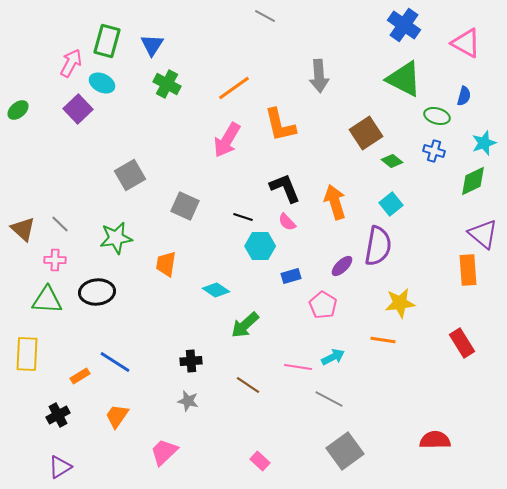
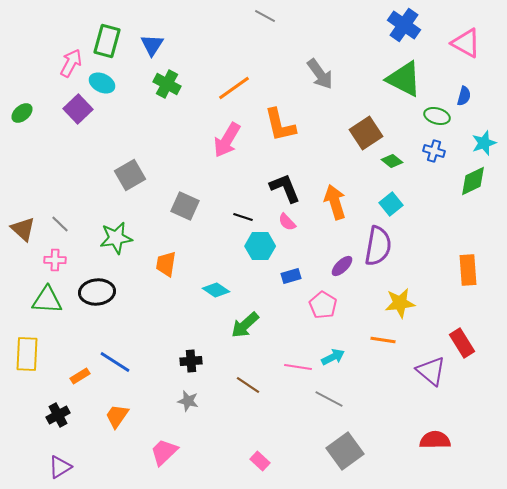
gray arrow at (319, 76): moved 1 px right, 2 px up; rotated 32 degrees counterclockwise
green ellipse at (18, 110): moved 4 px right, 3 px down
purple triangle at (483, 234): moved 52 px left, 137 px down
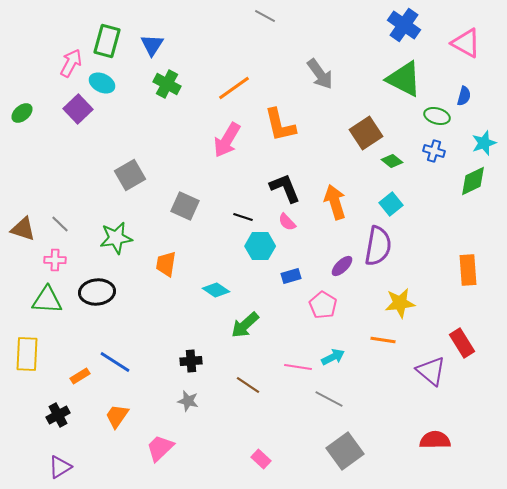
brown triangle at (23, 229): rotated 24 degrees counterclockwise
pink trapezoid at (164, 452): moved 4 px left, 4 px up
pink rectangle at (260, 461): moved 1 px right, 2 px up
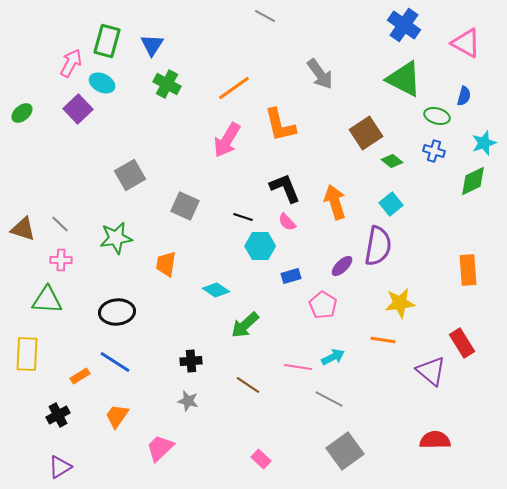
pink cross at (55, 260): moved 6 px right
black ellipse at (97, 292): moved 20 px right, 20 px down
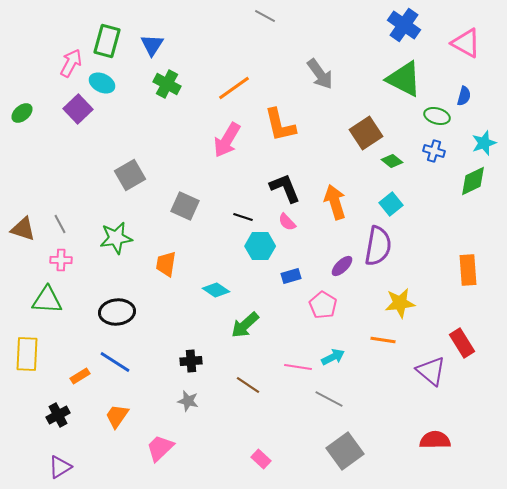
gray line at (60, 224): rotated 18 degrees clockwise
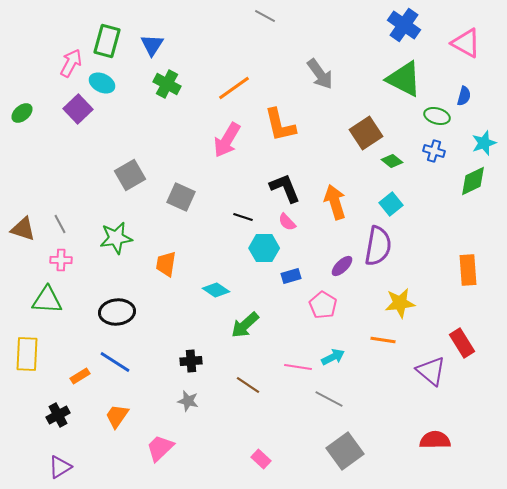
gray square at (185, 206): moved 4 px left, 9 px up
cyan hexagon at (260, 246): moved 4 px right, 2 px down
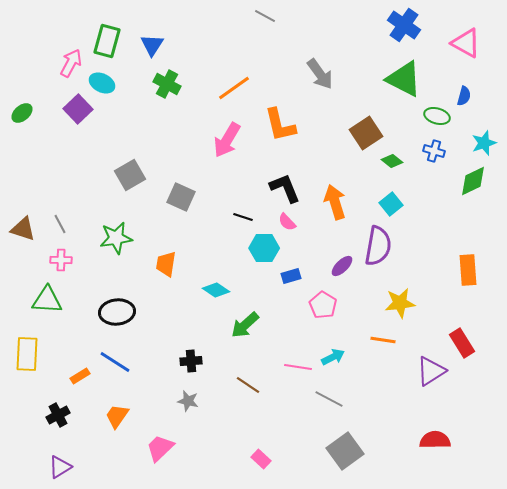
purple triangle at (431, 371): rotated 48 degrees clockwise
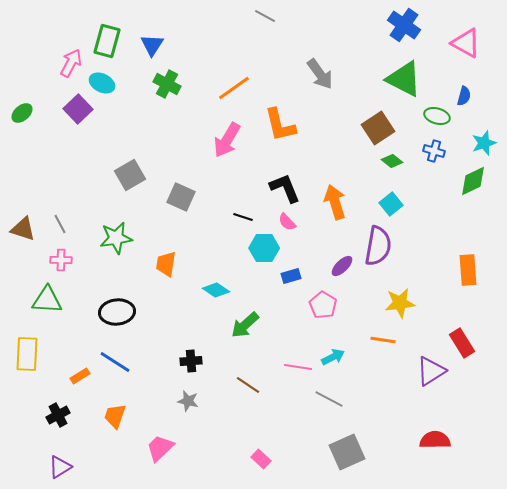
brown square at (366, 133): moved 12 px right, 5 px up
orange trapezoid at (117, 416): moved 2 px left; rotated 16 degrees counterclockwise
gray square at (345, 451): moved 2 px right, 1 px down; rotated 12 degrees clockwise
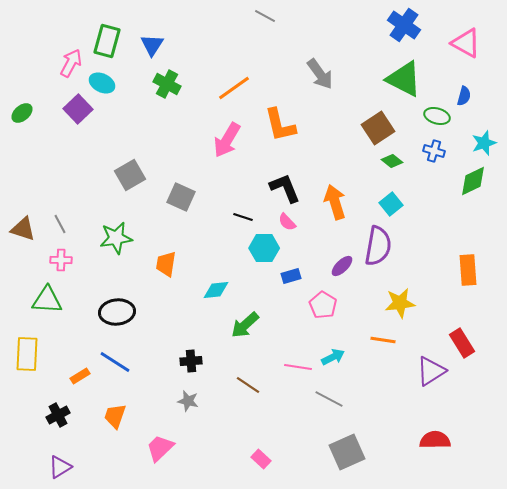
cyan diamond at (216, 290): rotated 40 degrees counterclockwise
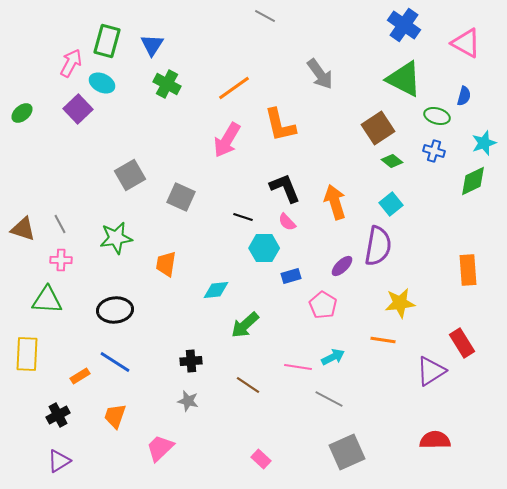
black ellipse at (117, 312): moved 2 px left, 2 px up
purple triangle at (60, 467): moved 1 px left, 6 px up
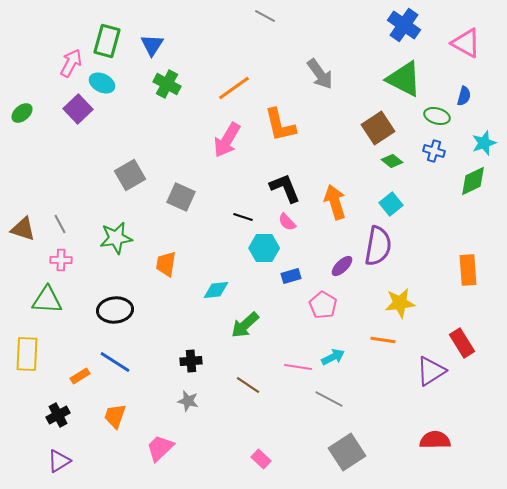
gray square at (347, 452): rotated 9 degrees counterclockwise
